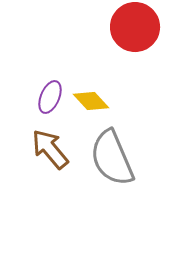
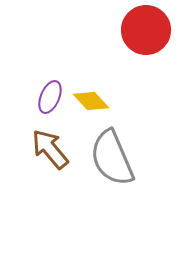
red circle: moved 11 px right, 3 px down
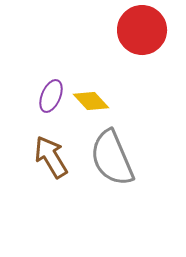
red circle: moved 4 px left
purple ellipse: moved 1 px right, 1 px up
brown arrow: moved 1 px right, 8 px down; rotated 9 degrees clockwise
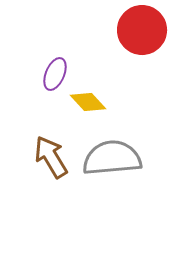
purple ellipse: moved 4 px right, 22 px up
yellow diamond: moved 3 px left, 1 px down
gray semicircle: rotated 108 degrees clockwise
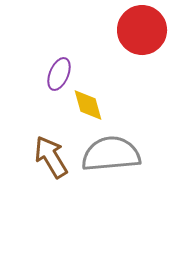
purple ellipse: moved 4 px right
yellow diamond: moved 3 px down; rotated 27 degrees clockwise
gray semicircle: moved 1 px left, 4 px up
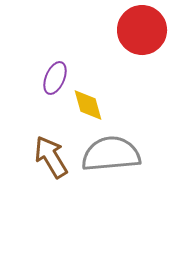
purple ellipse: moved 4 px left, 4 px down
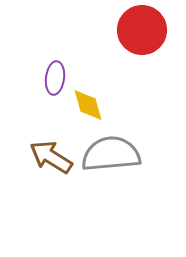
purple ellipse: rotated 16 degrees counterclockwise
brown arrow: rotated 27 degrees counterclockwise
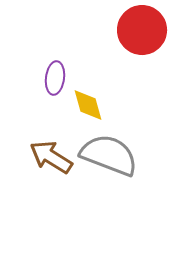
gray semicircle: moved 2 px left, 1 px down; rotated 26 degrees clockwise
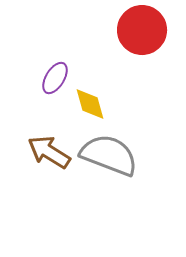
purple ellipse: rotated 24 degrees clockwise
yellow diamond: moved 2 px right, 1 px up
brown arrow: moved 2 px left, 5 px up
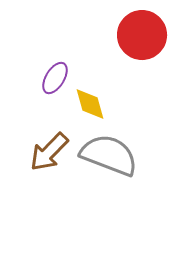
red circle: moved 5 px down
brown arrow: rotated 78 degrees counterclockwise
